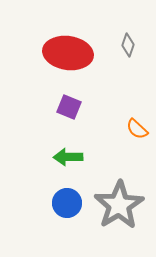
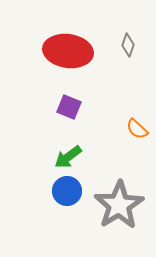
red ellipse: moved 2 px up
green arrow: rotated 36 degrees counterclockwise
blue circle: moved 12 px up
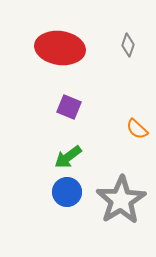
red ellipse: moved 8 px left, 3 px up
blue circle: moved 1 px down
gray star: moved 2 px right, 5 px up
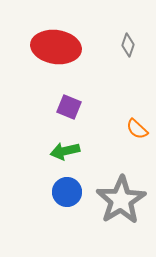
red ellipse: moved 4 px left, 1 px up
green arrow: moved 3 px left, 6 px up; rotated 24 degrees clockwise
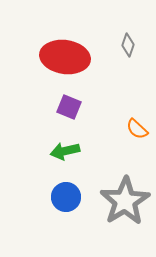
red ellipse: moved 9 px right, 10 px down
blue circle: moved 1 px left, 5 px down
gray star: moved 4 px right, 1 px down
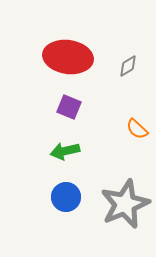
gray diamond: moved 21 px down; rotated 40 degrees clockwise
red ellipse: moved 3 px right
gray star: moved 3 px down; rotated 9 degrees clockwise
